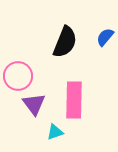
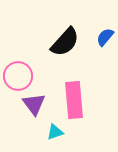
black semicircle: rotated 20 degrees clockwise
pink rectangle: rotated 6 degrees counterclockwise
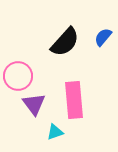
blue semicircle: moved 2 px left
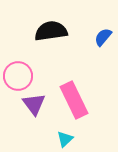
black semicircle: moved 14 px left, 11 px up; rotated 140 degrees counterclockwise
pink rectangle: rotated 21 degrees counterclockwise
cyan triangle: moved 10 px right, 7 px down; rotated 24 degrees counterclockwise
